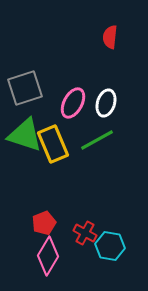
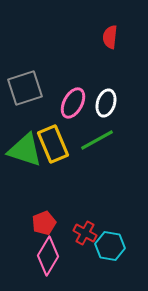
green triangle: moved 15 px down
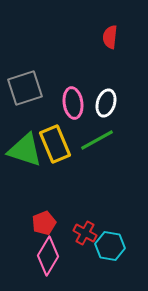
pink ellipse: rotated 36 degrees counterclockwise
yellow rectangle: moved 2 px right
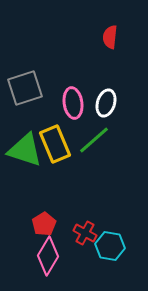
green line: moved 3 px left; rotated 12 degrees counterclockwise
red pentagon: moved 1 px down; rotated 10 degrees counterclockwise
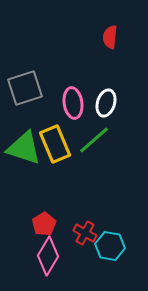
green triangle: moved 1 px left, 2 px up
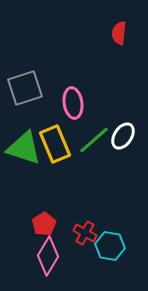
red semicircle: moved 9 px right, 4 px up
white ellipse: moved 17 px right, 33 px down; rotated 16 degrees clockwise
